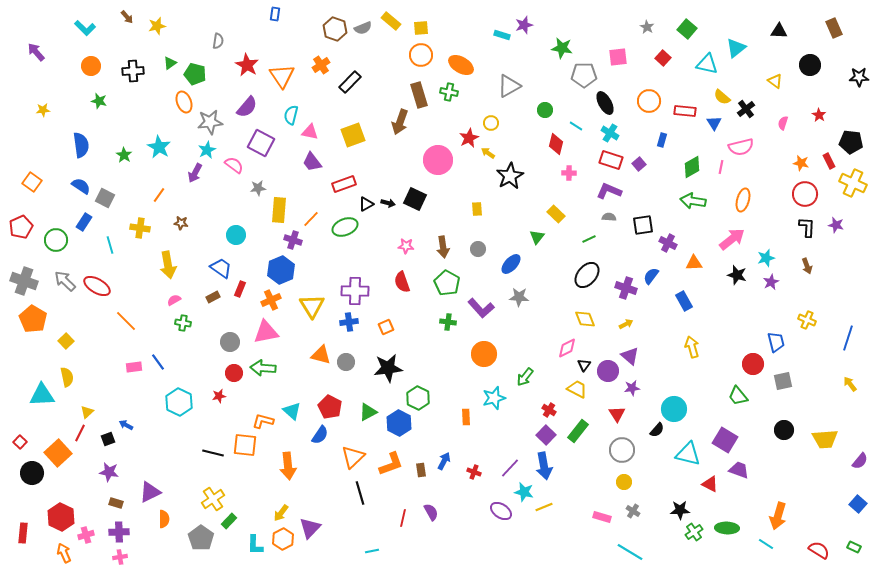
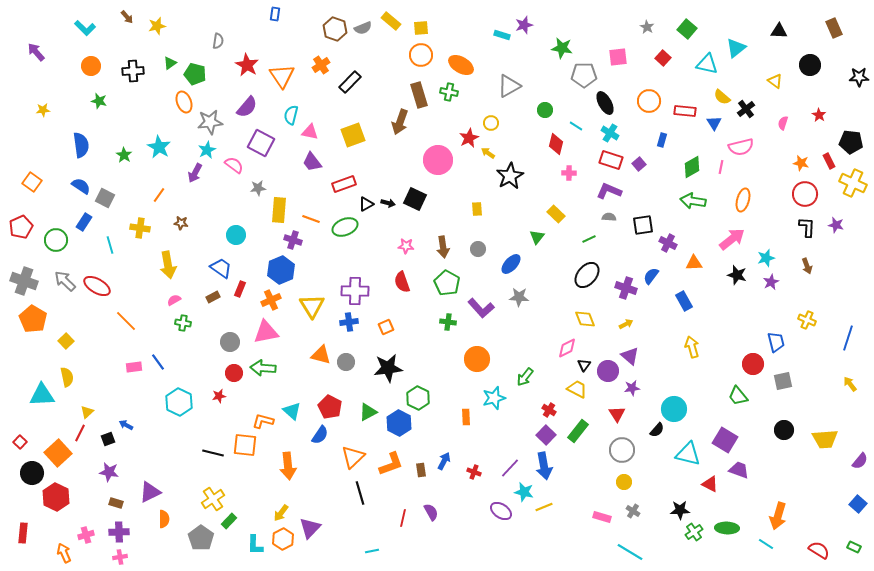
orange line at (311, 219): rotated 66 degrees clockwise
orange circle at (484, 354): moved 7 px left, 5 px down
red hexagon at (61, 517): moved 5 px left, 20 px up
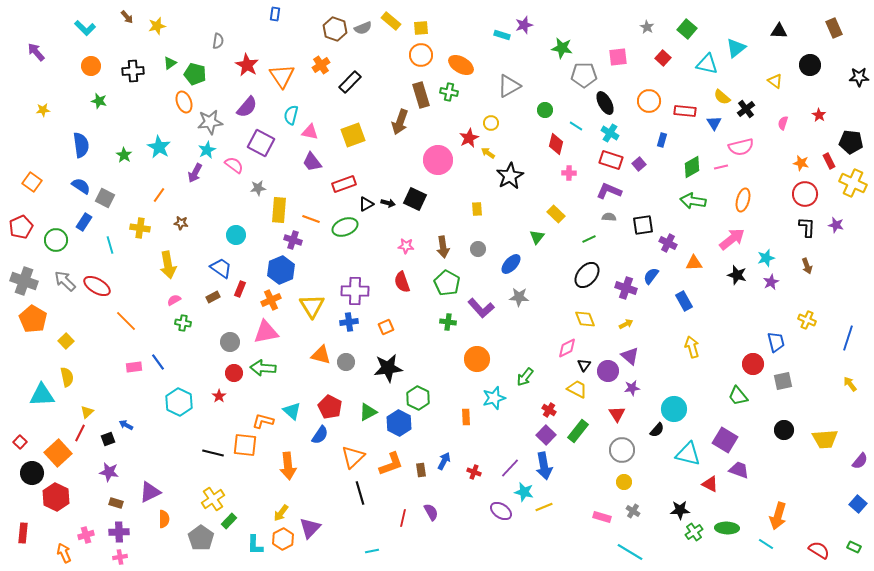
brown rectangle at (419, 95): moved 2 px right
pink line at (721, 167): rotated 64 degrees clockwise
red star at (219, 396): rotated 24 degrees counterclockwise
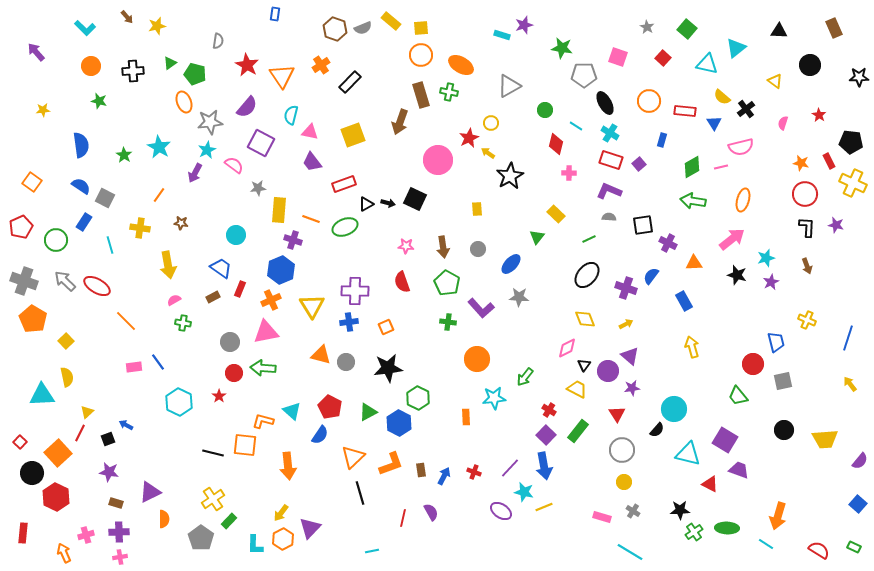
pink square at (618, 57): rotated 24 degrees clockwise
cyan star at (494, 398): rotated 10 degrees clockwise
blue arrow at (444, 461): moved 15 px down
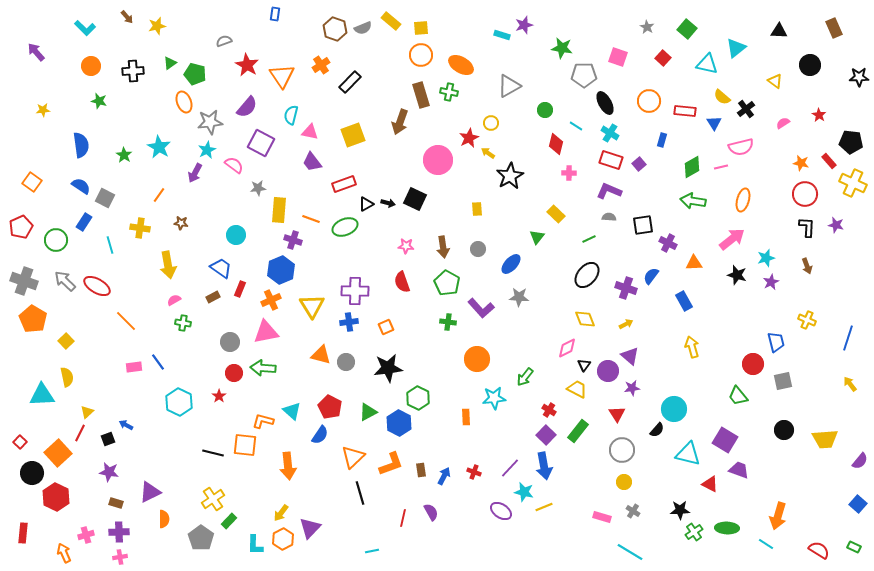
gray semicircle at (218, 41): moved 6 px right; rotated 119 degrees counterclockwise
pink semicircle at (783, 123): rotated 40 degrees clockwise
red rectangle at (829, 161): rotated 14 degrees counterclockwise
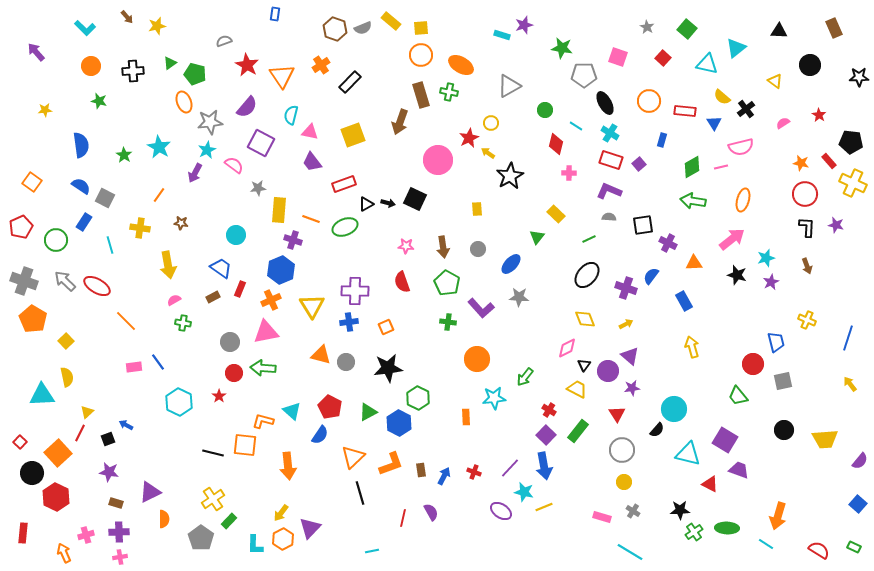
yellow star at (43, 110): moved 2 px right
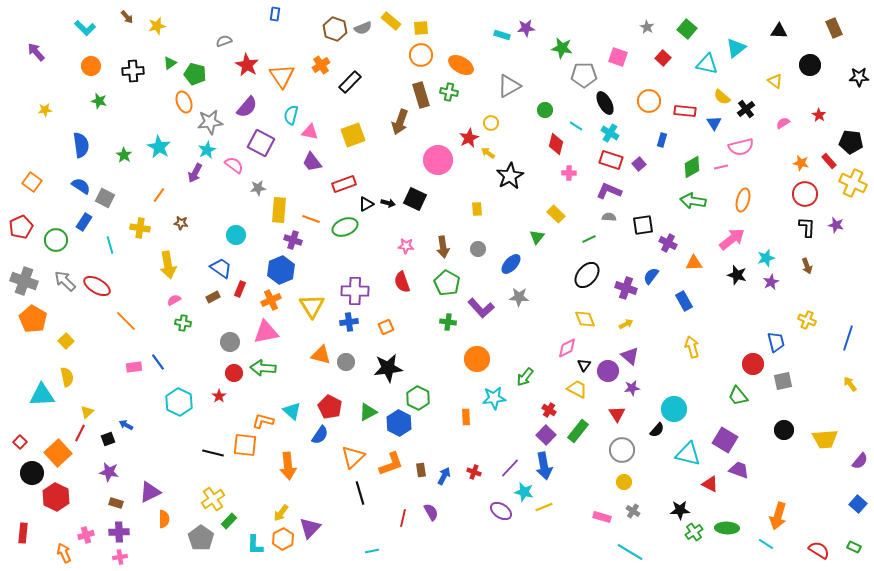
purple star at (524, 25): moved 2 px right, 3 px down; rotated 12 degrees clockwise
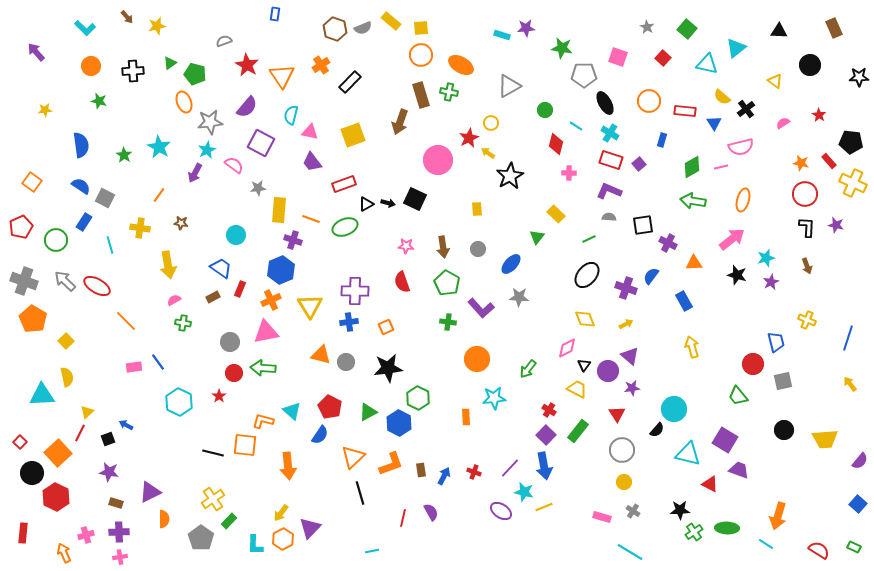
yellow triangle at (312, 306): moved 2 px left
green arrow at (525, 377): moved 3 px right, 8 px up
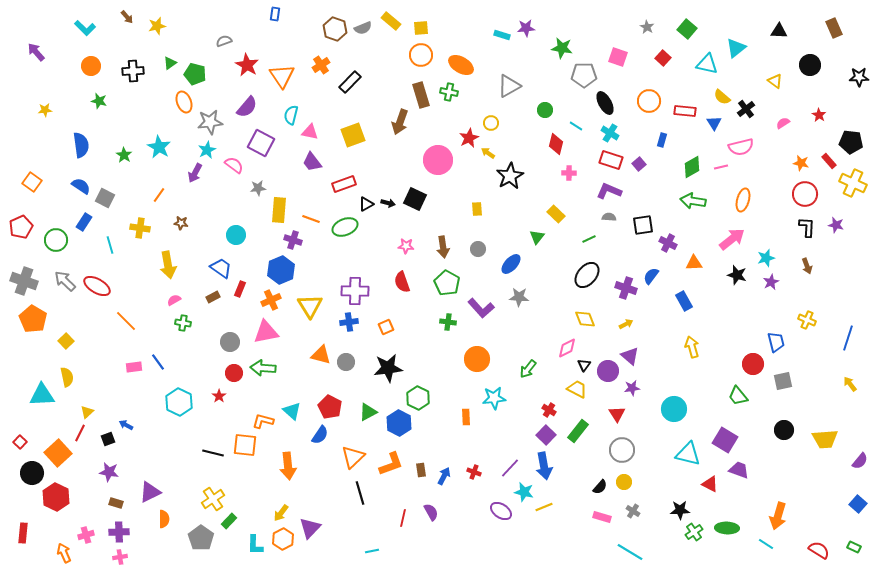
black semicircle at (657, 430): moved 57 px left, 57 px down
